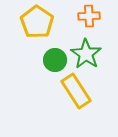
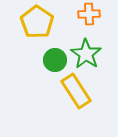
orange cross: moved 2 px up
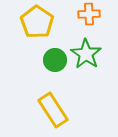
yellow rectangle: moved 23 px left, 19 px down
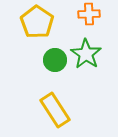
yellow rectangle: moved 2 px right
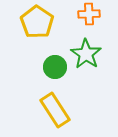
green circle: moved 7 px down
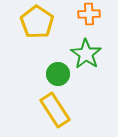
green circle: moved 3 px right, 7 px down
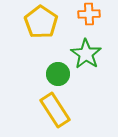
yellow pentagon: moved 4 px right
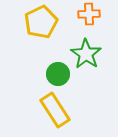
yellow pentagon: rotated 12 degrees clockwise
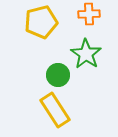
yellow pentagon: rotated 12 degrees clockwise
green circle: moved 1 px down
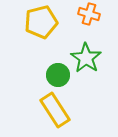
orange cross: rotated 20 degrees clockwise
green star: moved 4 px down
